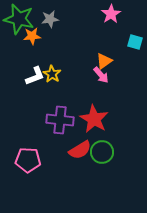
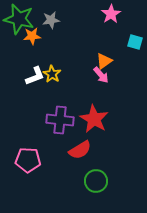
gray star: moved 1 px right, 1 px down
green circle: moved 6 px left, 29 px down
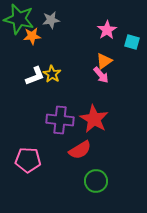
pink star: moved 4 px left, 16 px down
cyan square: moved 3 px left
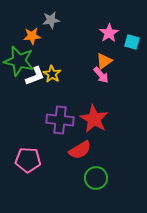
green star: moved 42 px down
pink star: moved 2 px right, 3 px down
green circle: moved 3 px up
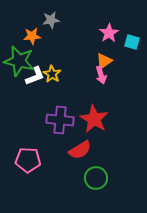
pink arrow: rotated 24 degrees clockwise
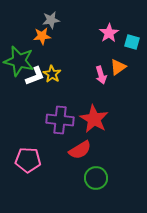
orange star: moved 10 px right
orange triangle: moved 14 px right, 6 px down
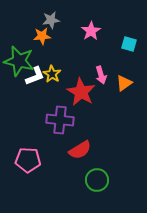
pink star: moved 18 px left, 2 px up
cyan square: moved 3 px left, 2 px down
orange triangle: moved 6 px right, 16 px down
red star: moved 13 px left, 27 px up
green circle: moved 1 px right, 2 px down
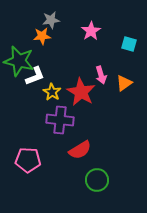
yellow star: moved 18 px down
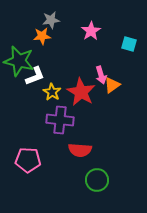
orange triangle: moved 12 px left, 2 px down
red semicircle: rotated 35 degrees clockwise
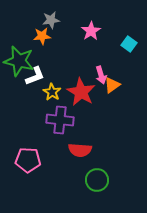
cyan square: rotated 21 degrees clockwise
